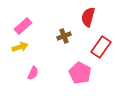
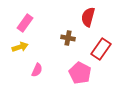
pink rectangle: moved 2 px right, 3 px up; rotated 12 degrees counterclockwise
brown cross: moved 4 px right, 2 px down; rotated 32 degrees clockwise
red rectangle: moved 2 px down
pink semicircle: moved 4 px right, 3 px up
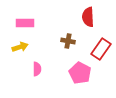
red semicircle: rotated 18 degrees counterclockwise
pink rectangle: rotated 54 degrees clockwise
brown cross: moved 3 px down
pink semicircle: moved 1 px up; rotated 24 degrees counterclockwise
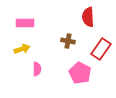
yellow arrow: moved 2 px right, 2 px down
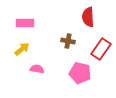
yellow arrow: rotated 21 degrees counterclockwise
pink semicircle: rotated 80 degrees counterclockwise
pink pentagon: rotated 15 degrees counterclockwise
